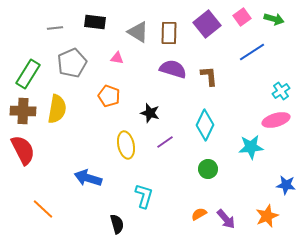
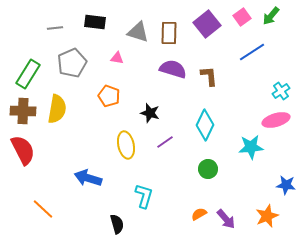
green arrow: moved 3 px left, 3 px up; rotated 114 degrees clockwise
gray triangle: rotated 15 degrees counterclockwise
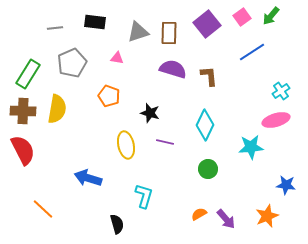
gray triangle: rotated 35 degrees counterclockwise
purple line: rotated 48 degrees clockwise
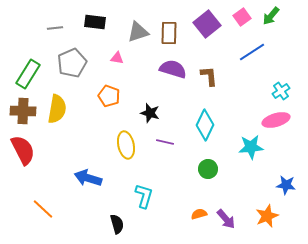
orange semicircle: rotated 14 degrees clockwise
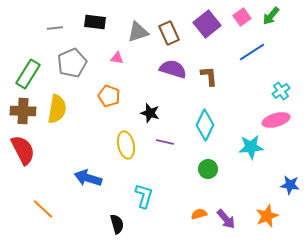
brown rectangle: rotated 25 degrees counterclockwise
blue star: moved 4 px right
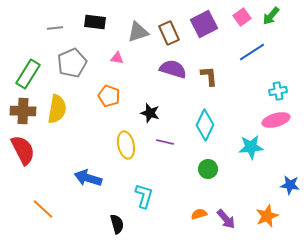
purple square: moved 3 px left; rotated 12 degrees clockwise
cyan cross: moved 3 px left; rotated 24 degrees clockwise
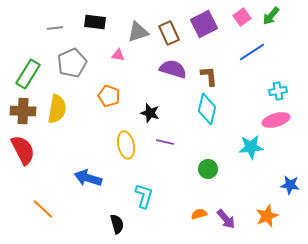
pink triangle: moved 1 px right, 3 px up
cyan diamond: moved 2 px right, 16 px up; rotated 12 degrees counterclockwise
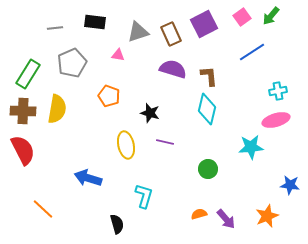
brown rectangle: moved 2 px right, 1 px down
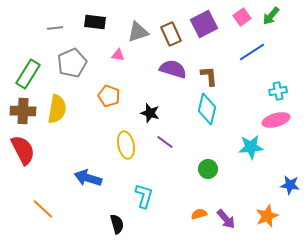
purple line: rotated 24 degrees clockwise
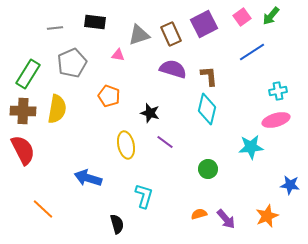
gray triangle: moved 1 px right, 3 px down
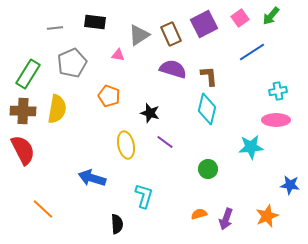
pink square: moved 2 px left, 1 px down
gray triangle: rotated 15 degrees counterclockwise
pink ellipse: rotated 16 degrees clockwise
blue arrow: moved 4 px right
purple arrow: rotated 60 degrees clockwise
black semicircle: rotated 12 degrees clockwise
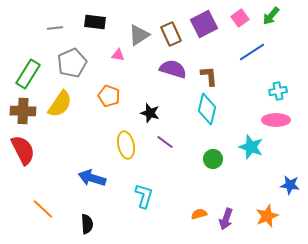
yellow semicircle: moved 3 px right, 5 px up; rotated 24 degrees clockwise
cyan star: rotated 25 degrees clockwise
green circle: moved 5 px right, 10 px up
black semicircle: moved 30 px left
